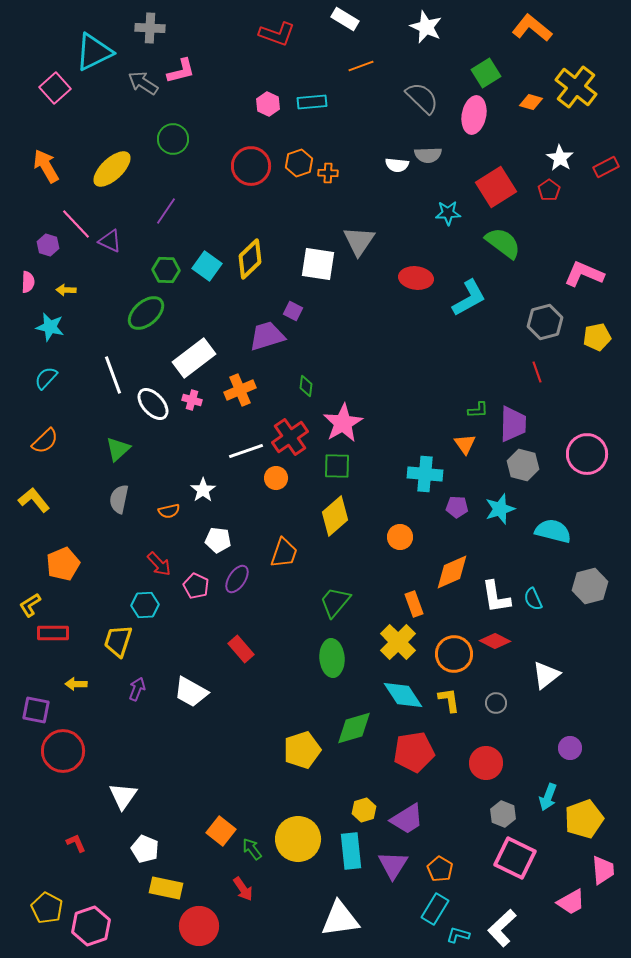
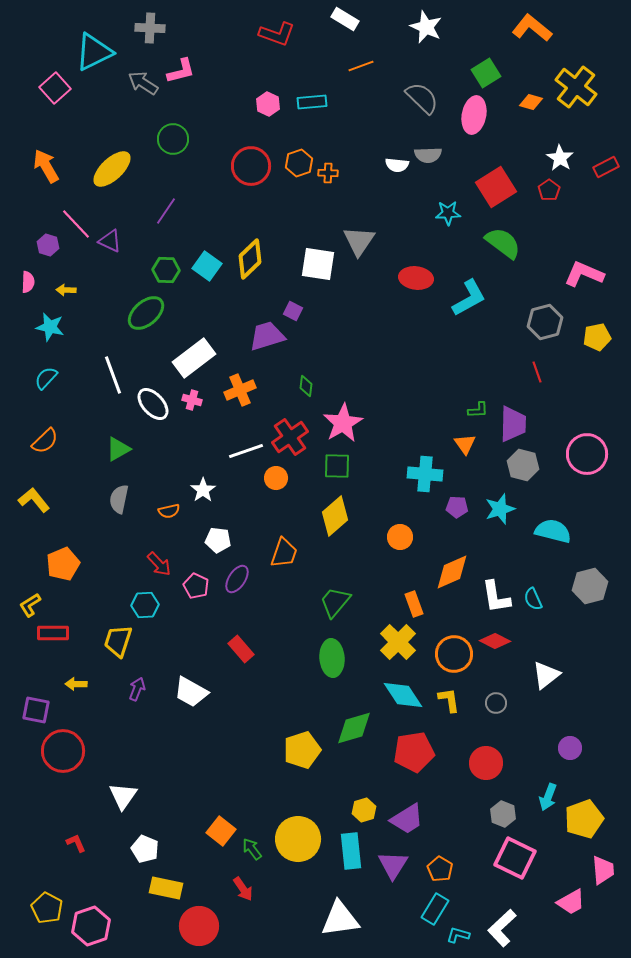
green triangle at (118, 449): rotated 12 degrees clockwise
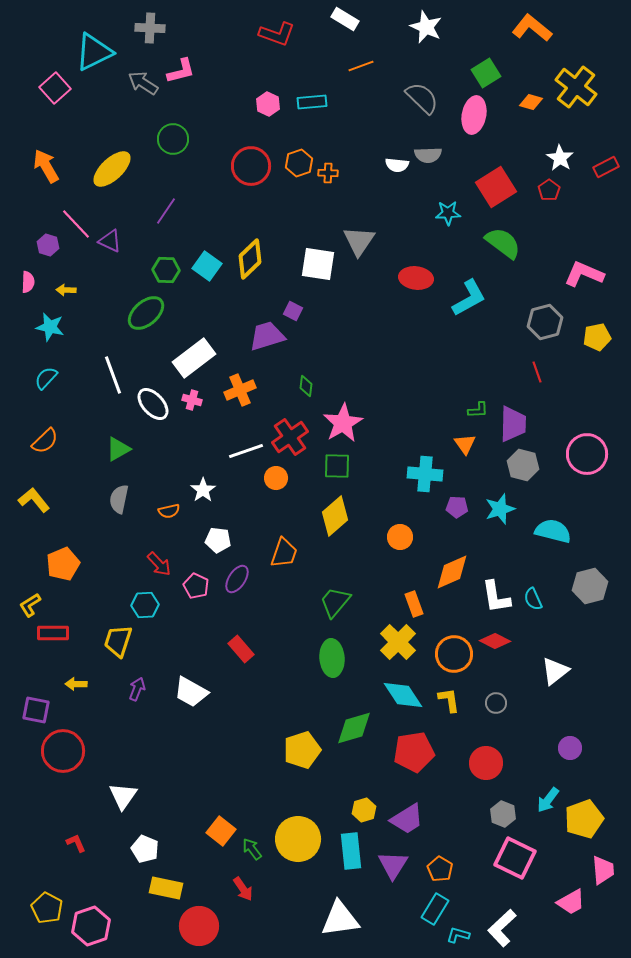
white triangle at (546, 675): moved 9 px right, 4 px up
cyan arrow at (548, 797): moved 3 px down; rotated 16 degrees clockwise
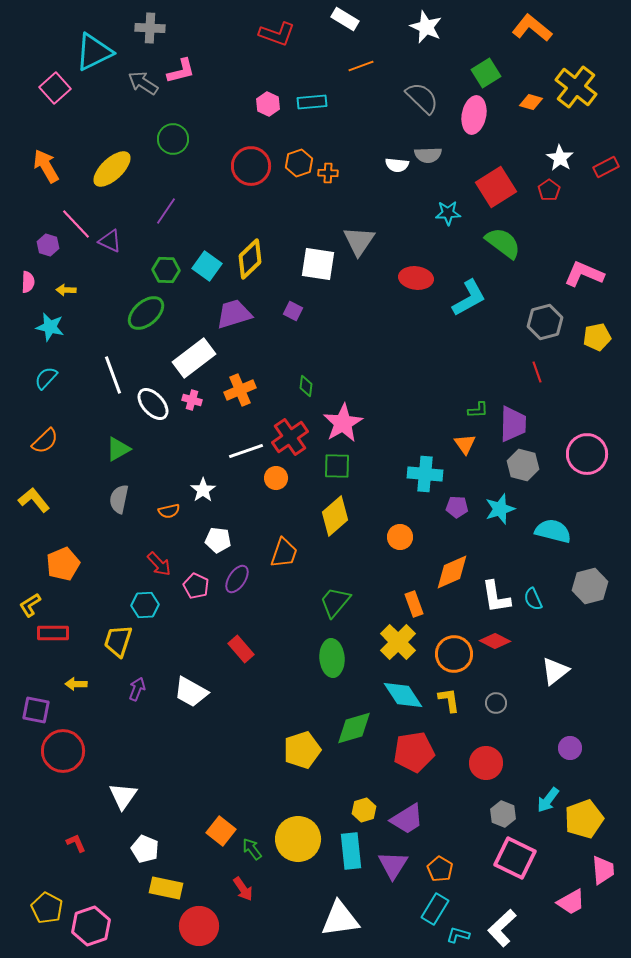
purple trapezoid at (267, 336): moved 33 px left, 22 px up
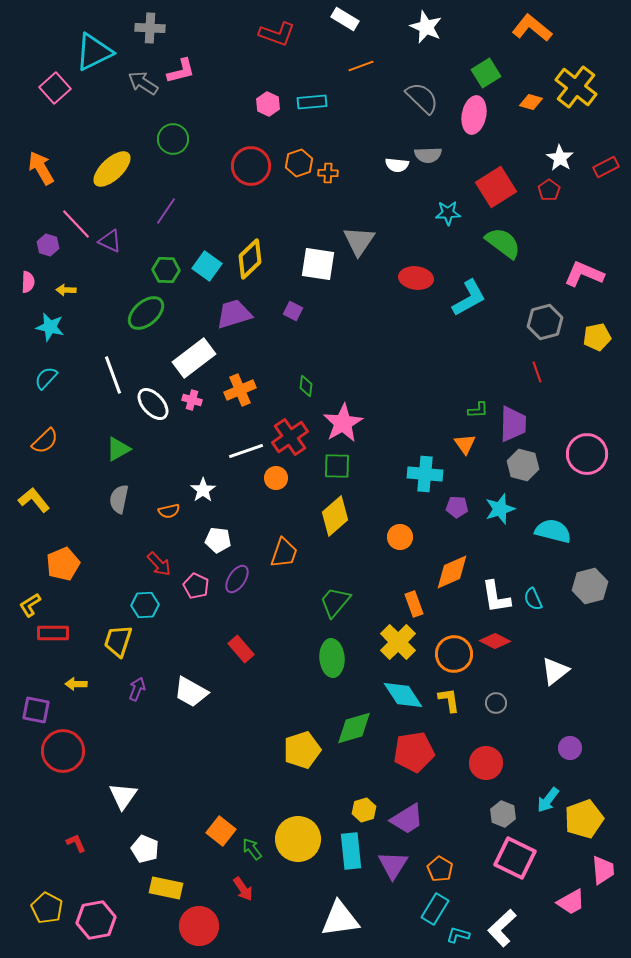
orange arrow at (46, 166): moved 5 px left, 2 px down
pink hexagon at (91, 926): moved 5 px right, 6 px up; rotated 9 degrees clockwise
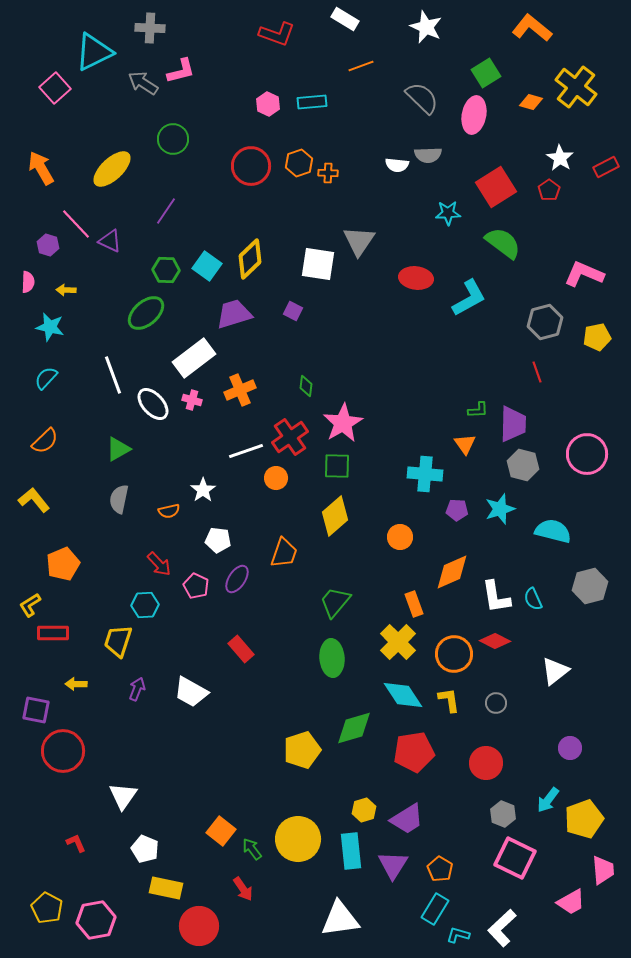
purple pentagon at (457, 507): moved 3 px down
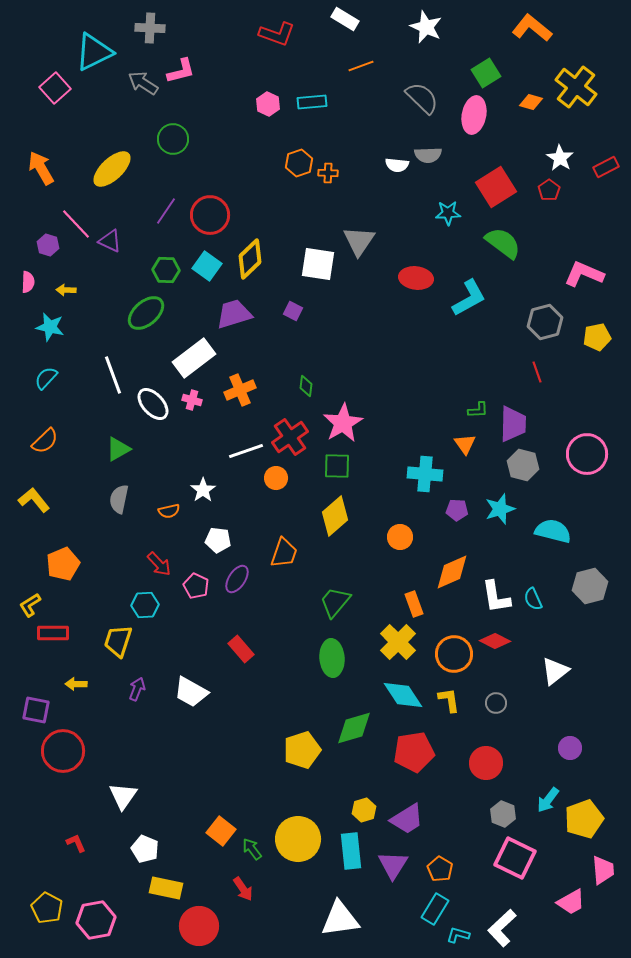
red circle at (251, 166): moved 41 px left, 49 px down
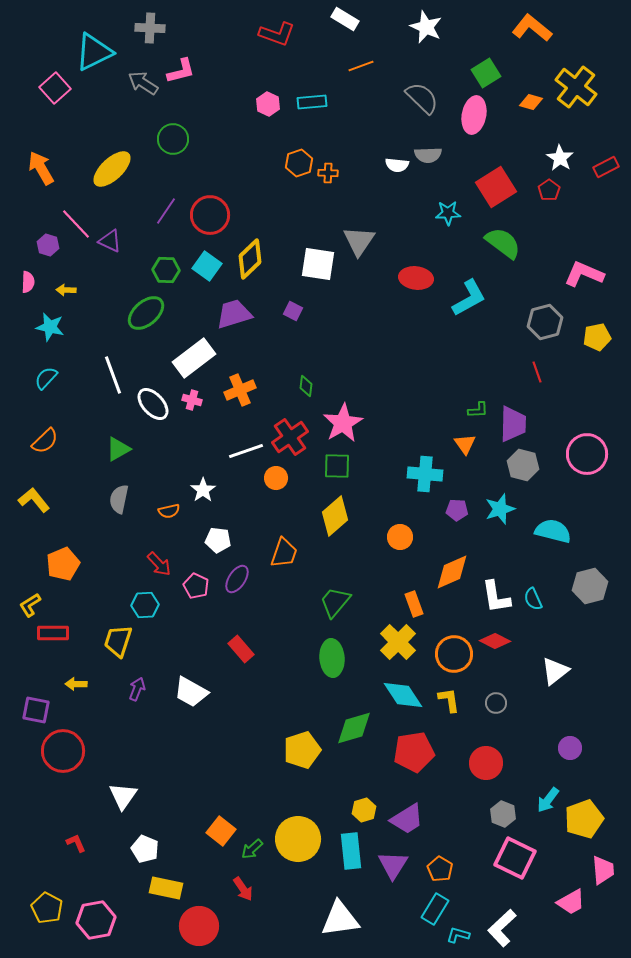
green arrow at (252, 849): rotated 95 degrees counterclockwise
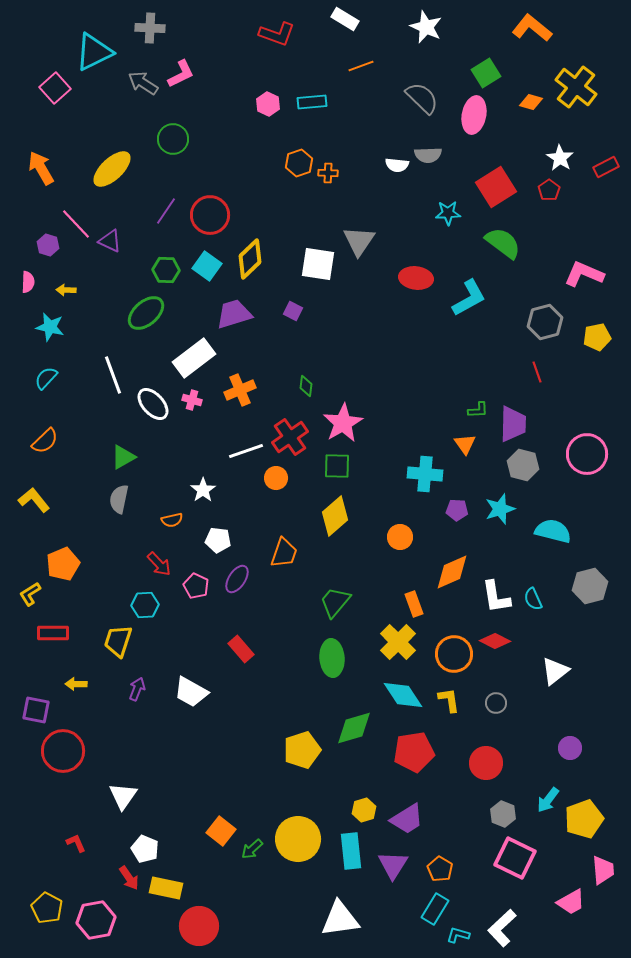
pink L-shape at (181, 71): moved 3 px down; rotated 12 degrees counterclockwise
green triangle at (118, 449): moved 5 px right, 8 px down
orange semicircle at (169, 511): moved 3 px right, 9 px down
yellow L-shape at (30, 605): moved 11 px up
red arrow at (243, 889): moved 114 px left, 11 px up
